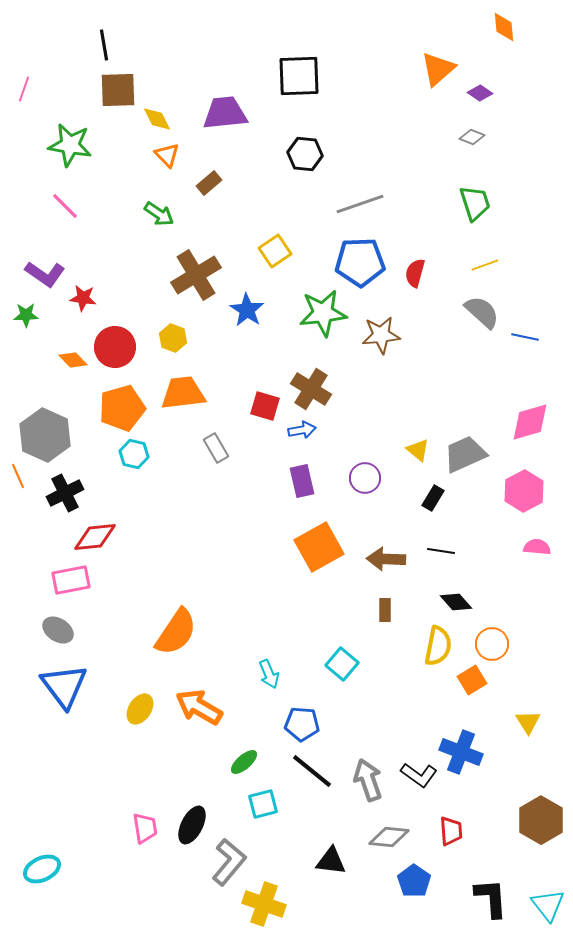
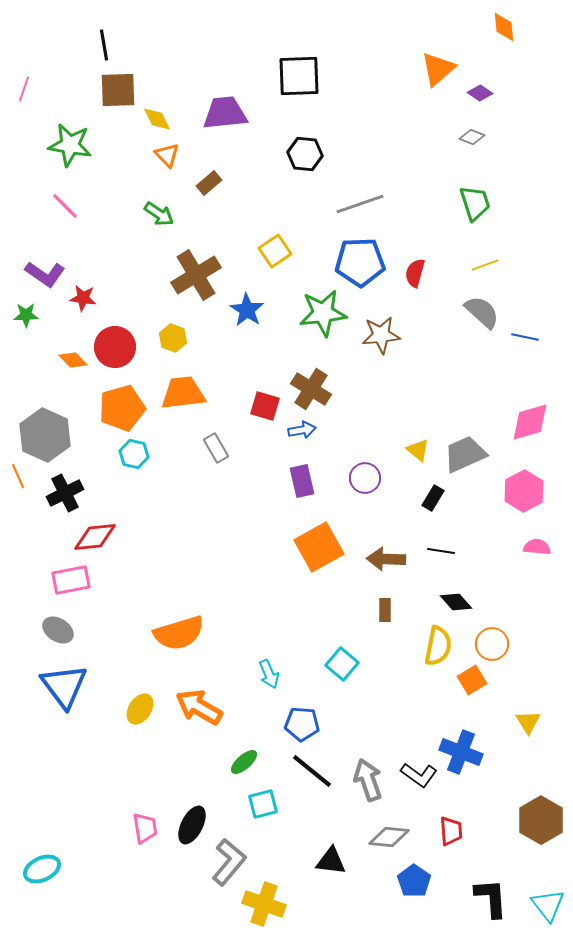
orange semicircle at (176, 632): moved 3 px right, 1 px down; rotated 39 degrees clockwise
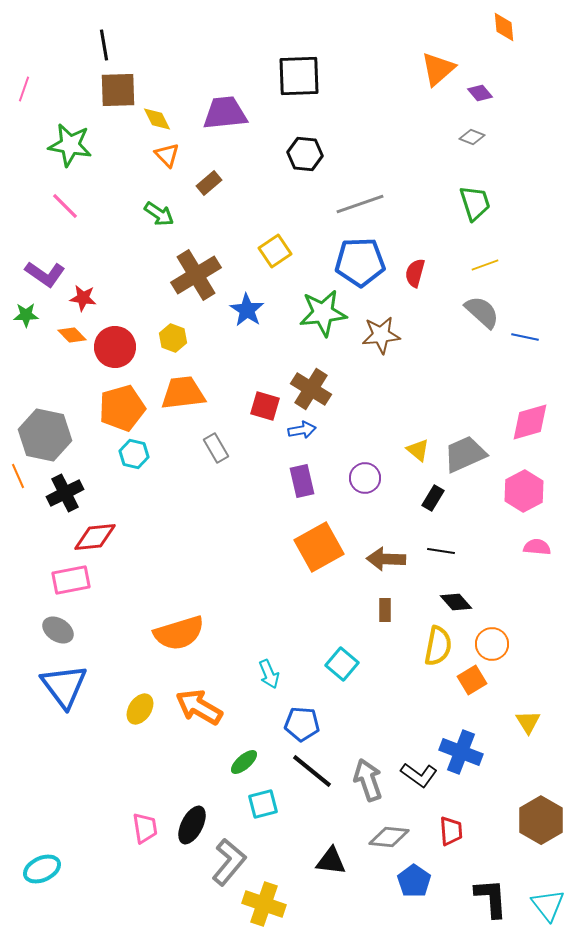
purple diamond at (480, 93): rotated 15 degrees clockwise
orange diamond at (73, 360): moved 1 px left, 25 px up
gray hexagon at (45, 435): rotated 12 degrees counterclockwise
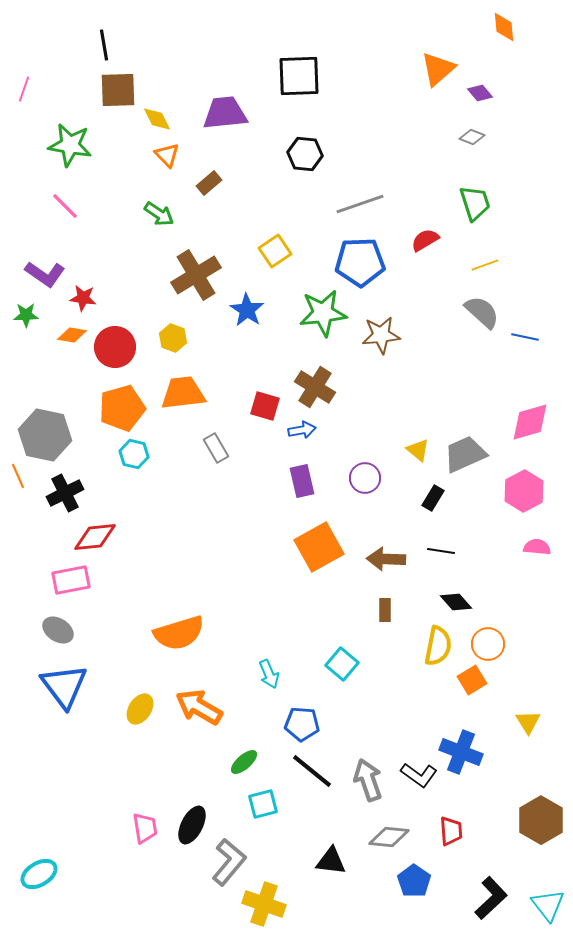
red semicircle at (415, 273): moved 10 px right, 33 px up; rotated 44 degrees clockwise
orange diamond at (72, 335): rotated 36 degrees counterclockwise
brown cross at (311, 389): moved 4 px right, 2 px up
orange circle at (492, 644): moved 4 px left
cyan ellipse at (42, 869): moved 3 px left, 5 px down; rotated 6 degrees counterclockwise
black L-shape at (491, 898): rotated 51 degrees clockwise
